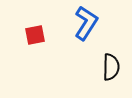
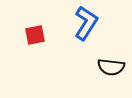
black semicircle: rotated 96 degrees clockwise
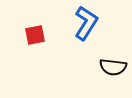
black semicircle: moved 2 px right
